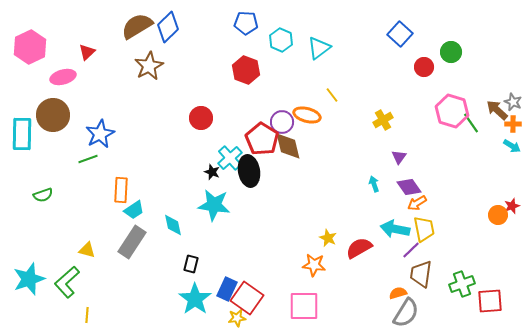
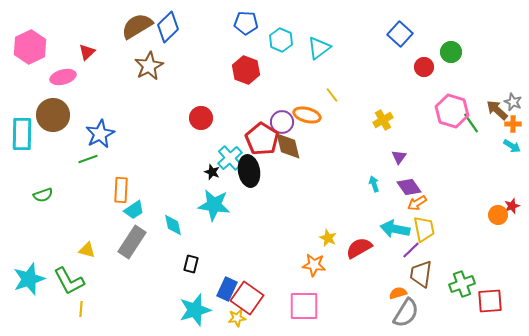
green L-shape at (67, 282): moved 2 px right, 1 px up; rotated 76 degrees counterclockwise
cyan star at (195, 299): moved 11 px down; rotated 20 degrees clockwise
yellow line at (87, 315): moved 6 px left, 6 px up
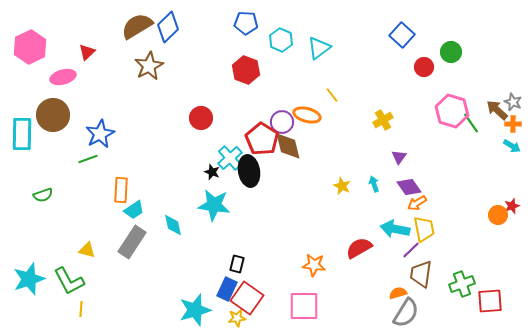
blue square at (400, 34): moved 2 px right, 1 px down
yellow star at (328, 238): moved 14 px right, 52 px up
black rectangle at (191, 264): moved 46 px right
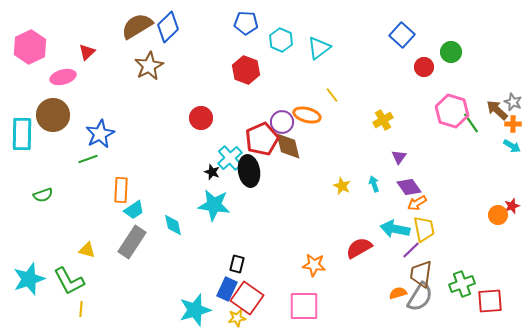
red pentagon at (262, 139): rotated 16 degrees clockwise
gray semicircle at (406, 313): moved 14 px right, 16 px up
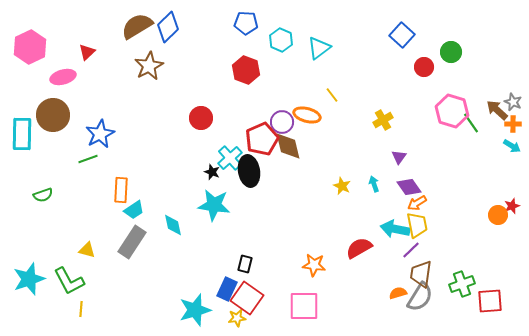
yellow trapezoid at (424, 229): moved 7 px left, 4 px up
black rectangle at (237, 264): moved 8 px right
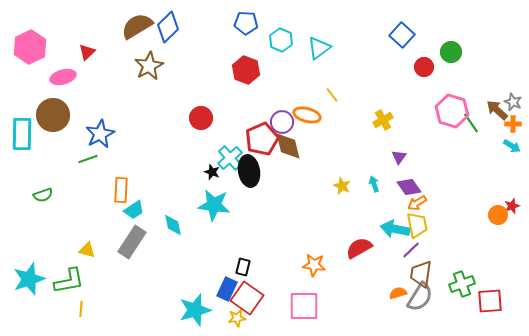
black rectangle at (245, 264): moved 2 px left, 3 px down
green L-shape at (69, 281): rotated 72 degrees counterclockwise
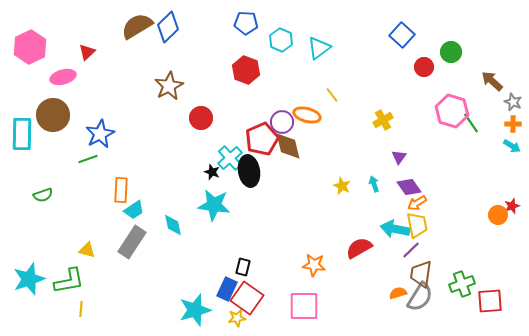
brown star at (149, 66): moved 20 px right, 20 px down
brown arrow at (497, 110): moved 5 px left, 29 px up
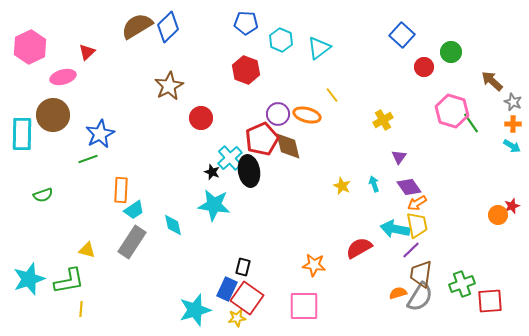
purple circle at (282, 122): moved 4 px left, 8 px up
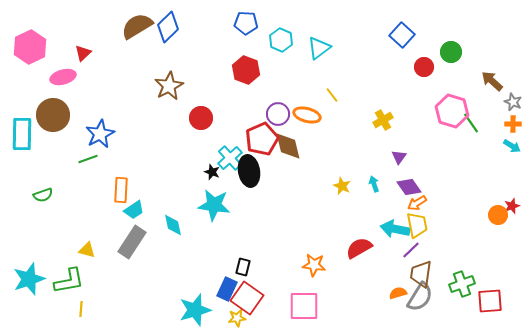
red triangle at (87, 52): moved 4 px left, 1 px down
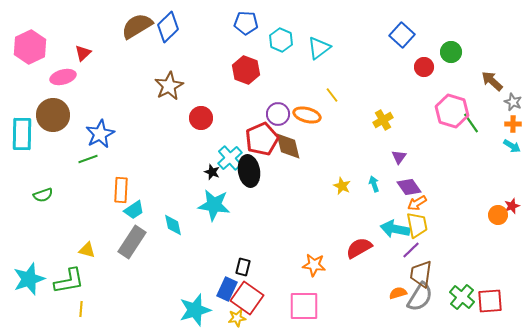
green cross at (462, 284): moved 13 px down; rotated 30 degrees counterclockwise
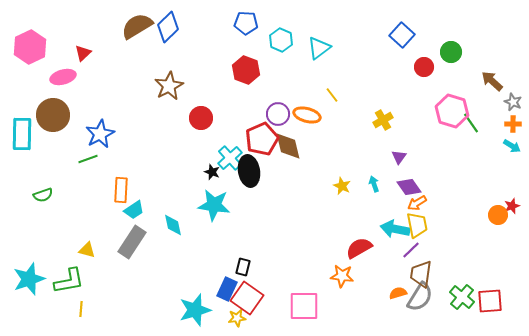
orange star at (314, 265): moved 28 px right, 11 px down
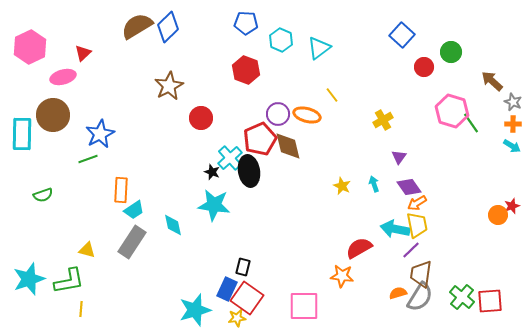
red pentagon at (262, 139): moved 2 px left
